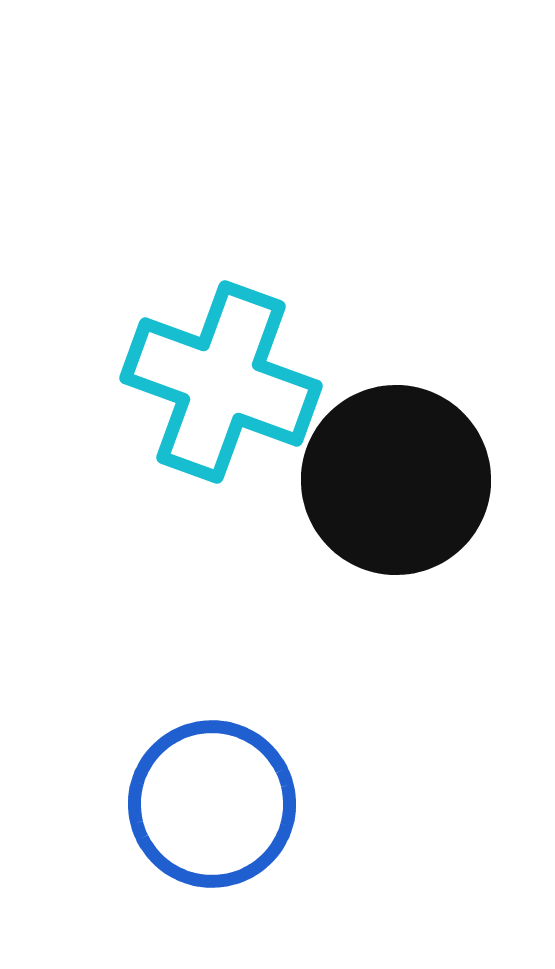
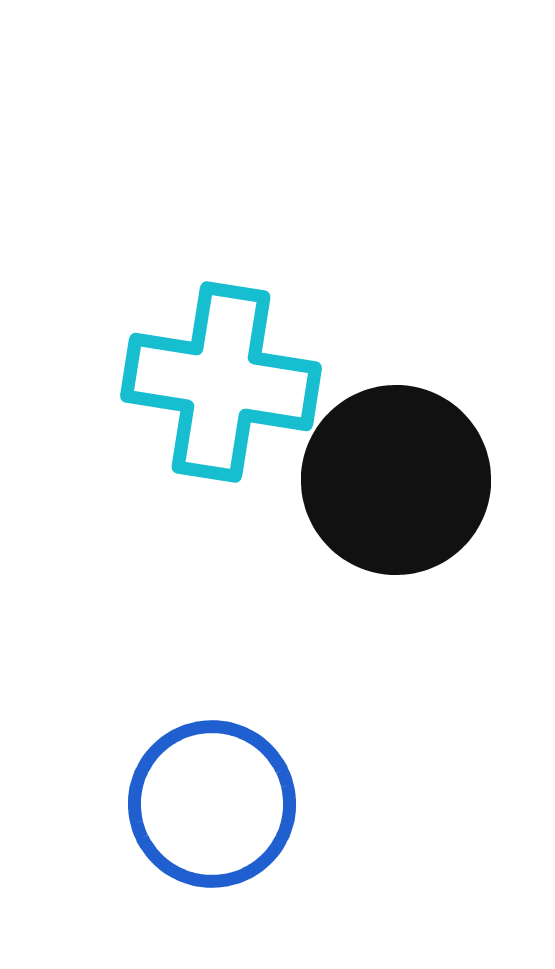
cyan cross: rotated 11 degrees counterclockwise
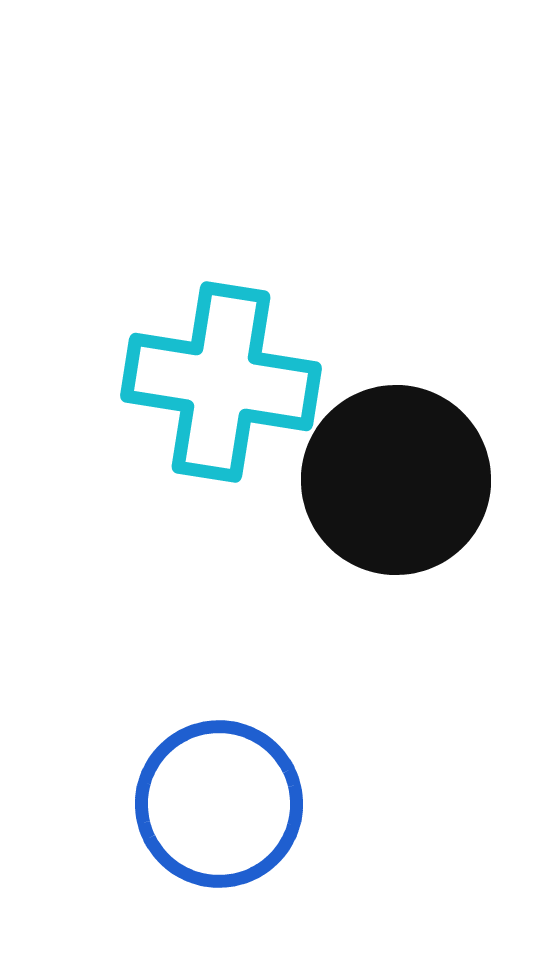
blue circle: moved 7 px right
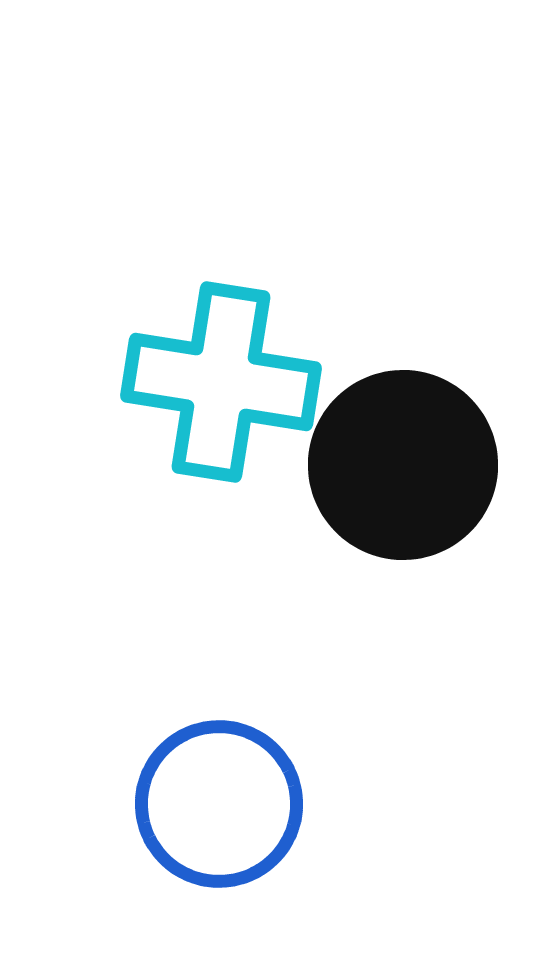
black circle: moved 7 px right, 15 px up
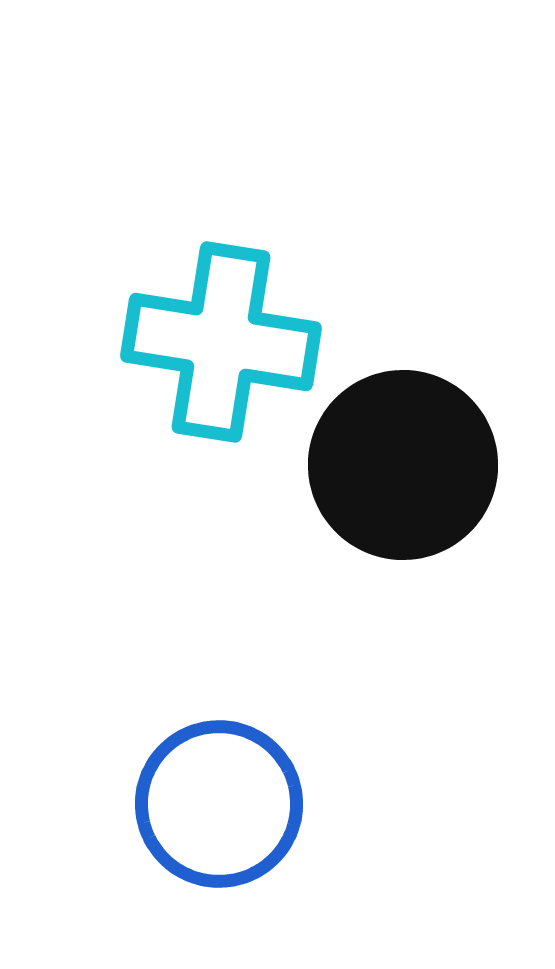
cyan cross: moved 40 px up
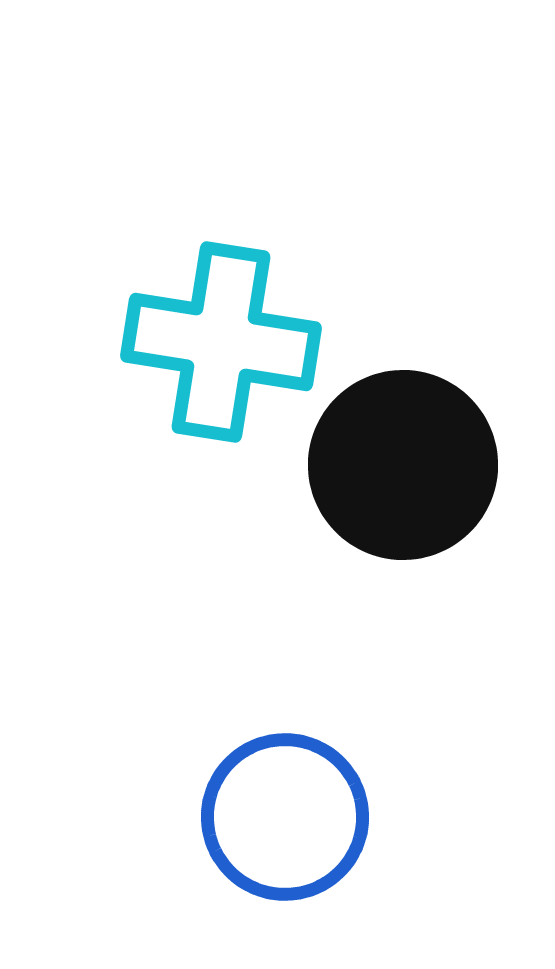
blue circle: moved 66 px right, 13 px down
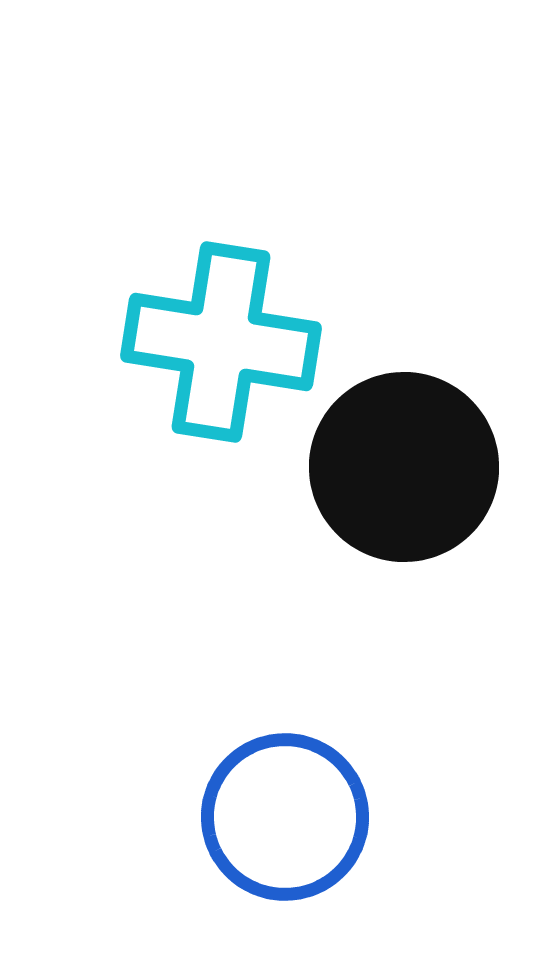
black circle: moved 1 px right, 2 px down
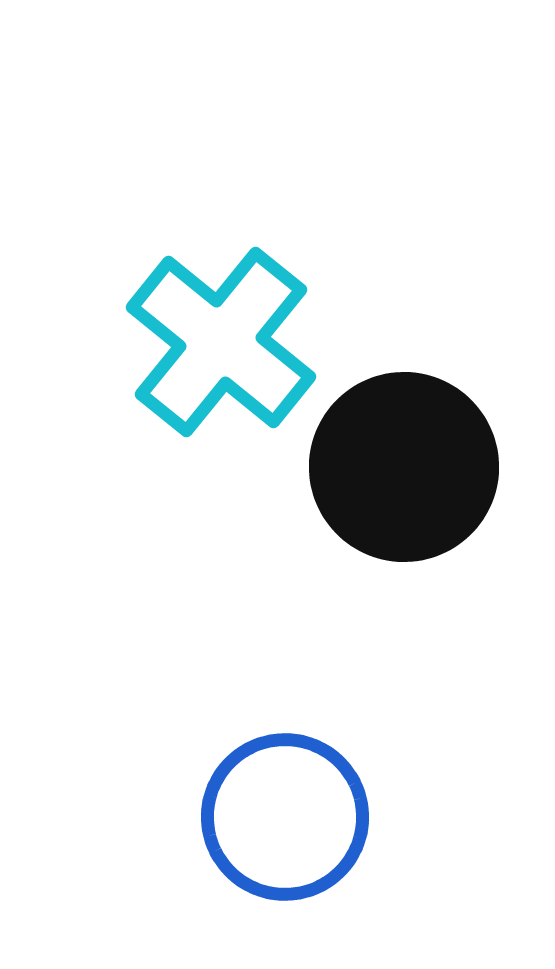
cyan cross: rotated 30 degrees clockwise
